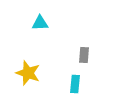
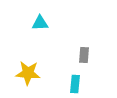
yellow star: rotated 15 degrees counterclockwise
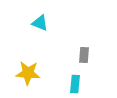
cyan triangle: rotated 24 degrees clockwise
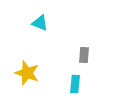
yellow star: moved 1 px left; rotated 15 degrees clockwise
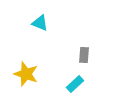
yellow star: moved 1 px left, 1 px down
cyan rectangle: rotated 42 degrees clockwise
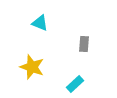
gray rectangle: moved 11 px up
yellow star: moved 6 px right, 7 px up
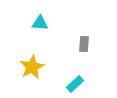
cyan triangle: rotated 18 degrees counterclockwise
yellow star: rotated 25 degrees clockwise
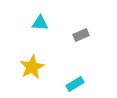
gray rectangle: moved 3 px left, 9 px up; rotated 63 degrees clockwise
cyan rectangle: rotated 12 degrees clockwise
